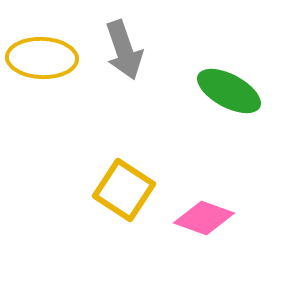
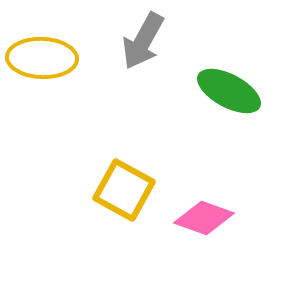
gray arrow: moved 19 px right, 9 px up; rotated 48 degrees clockwise
yellow square: rotated 4 degrees counterclockwise
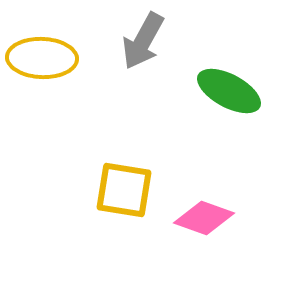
yellow square: rotated 20 degrees counterclockwise
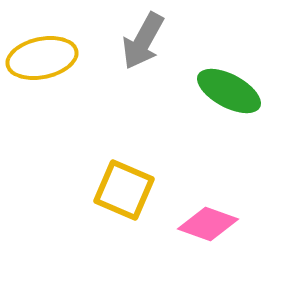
yellow ellipse: rotated 14 degrees counterclockwise
yellow square: rotated 14 degrees clockwise
pink diamond: moved 4 px right, 6 px down
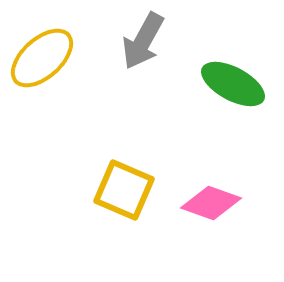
yellow ellipse: rotated 30 degrees counterclockwise
green ellipse: moved 4 px right, 7 px up
pink diamond: moved 3 px right, 21 px up
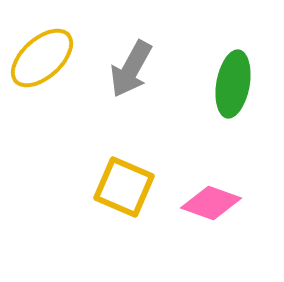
gray arrow: moved 12 px left, 28 px down
green ellipse: rotated 72 degrees clockwise
yellow square: moved 3 px up
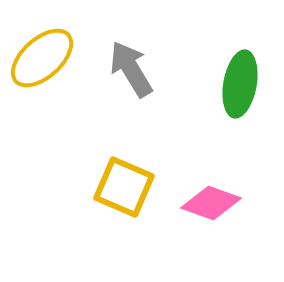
gray arrow: rotated 120 degrees clockwise
green ellipse: moved 7 px right
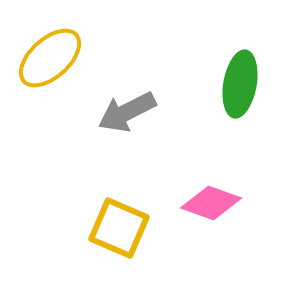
yellow ellipse: moved 8 px right
gray arrow: moved 4 px left, 43 px down; rotated 86 degrees counterclockwise
yellow square: moved 5 px left, 41 px down
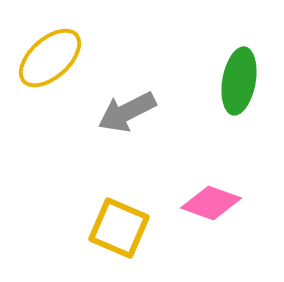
green ellipse: moved 1 px left, 3 px up
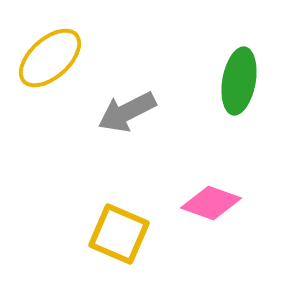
yellow square: moved 6 px down
